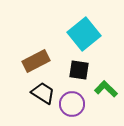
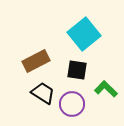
black square: moved 2 px left
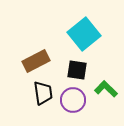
black trapezoid: rotated 50 degrees clockwise
purple circle: moved 1 px right, 4 px up
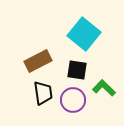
cyan square: rotated 12 degrees counterclockwise
brown rectangle: moved 2 px right
green L-shape: moved 2 px left, 1 px up
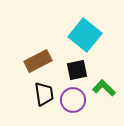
cyan square: moved 1 px right, 1 px down
black square: rotated 20 degrees counterclockwise
black trapezoid: moved 1 px right, 1 px down
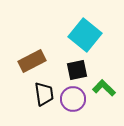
brown rectangle: moved 6 px left
purple circle: moved 1 px up
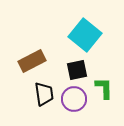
green L-shape: rotated 45 degrees clockwise
purple circle: moved 1 px right
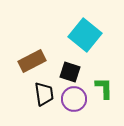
black square: moved 7 px left, 2 px down; rotated 30 degrees clockwise
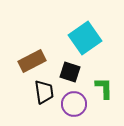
cyan square: moved 3 px down; rotated 16 degrees clockwise
black trapezoid: moved 2 px up
purple circle: moved 5 px down
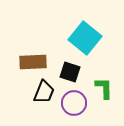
cyan square: rotated 16 degrees counterclockwise
brown rectangle: moved 1 px right, 1 px down; rotated 24 degrees clockwise
black trapezoid: rotated 30 degrees clockwise
purple circle: moved 1 px up
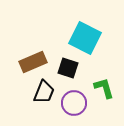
cyan square: rotated 12 degrees counterclockwise
brown rectangle: rotated 20 degrees counterclockwise
black square: moved 2 px left, 4 px up
green L-shape: rotated 15 degrees counterclockwise
